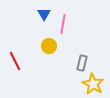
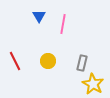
blue triangle: moved 5 px left, 2 px down
yellow circle: moved 1 px left, 15 px down
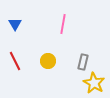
blue triangle: moved 24 px left, 8 px down
gray rectangle: moved 1 px right, 1 px up
yellow star: moved 1 px right, 1 px up
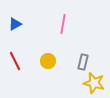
blue triangle: rotated 32 degrees clockwise
yellow star: rotated 15 degrees counterclockwise
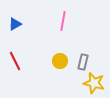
pink line: moved 3 px up
yellow circle: moved 12 px right
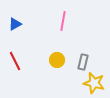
yellow circle: moved 3 px left, 1 px up
